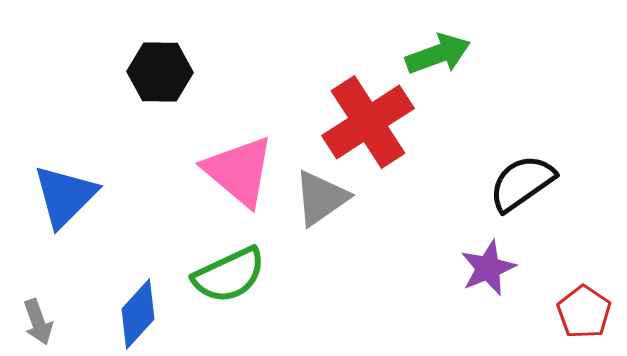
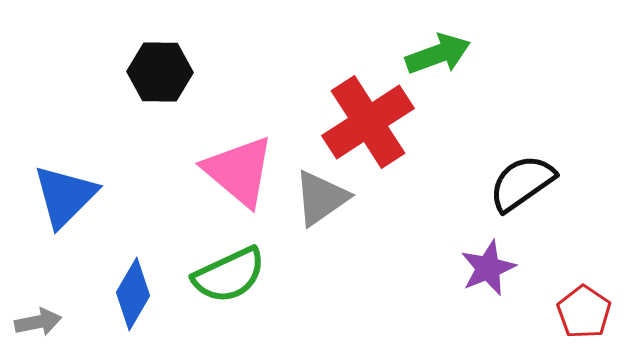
blue diamond: moved 5 px left, 20 px up; rotated 12 degrees counterclockwise
gray arrow: rotated 81 degrees counterclockwise
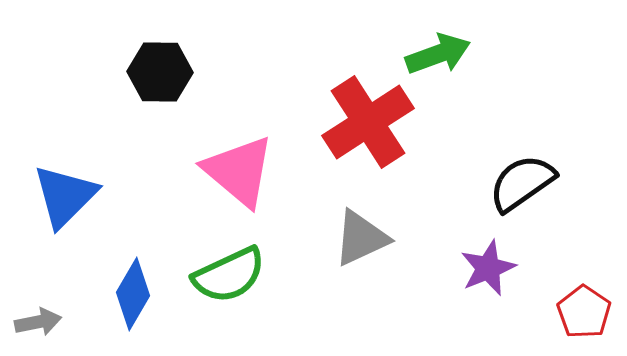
gray triangle: moved 40 px right, 40 px down; rotated 10 degrees clockwise
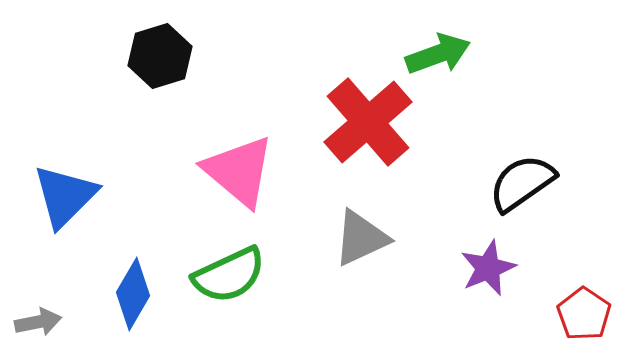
black hexagon: moved 16 px up; rotated 18 degrees counterclockwise
red cross: rotated 8 degrees counterclockwise
red pentagon: moved 2 px down
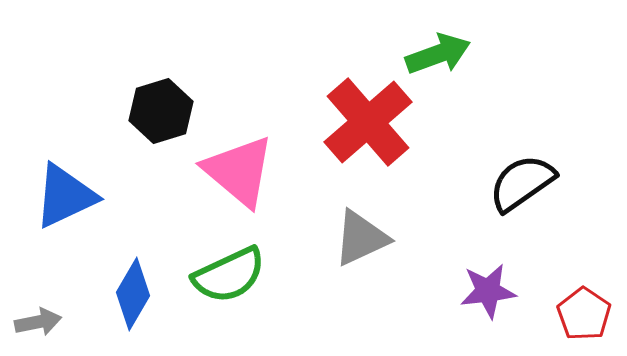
black hexagon: moved 1 px right, 55 px down
blue triangle: rotated 20 degrees clockwise
purple star: moved 23 px down; rotated 16 degrees clockwise
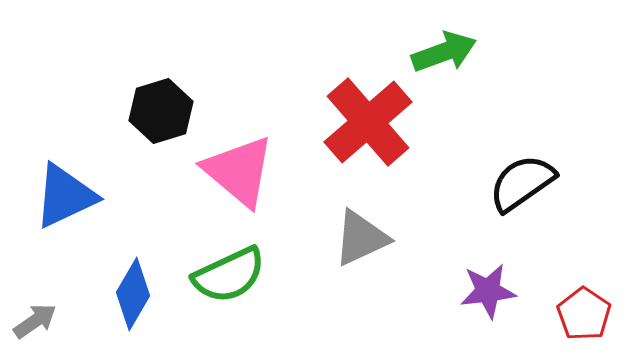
green arrow: moved 6 px right, 2 px up
gray arrow: moved 3 px left, 1 px up; rotated 24 degrees counterclockwise
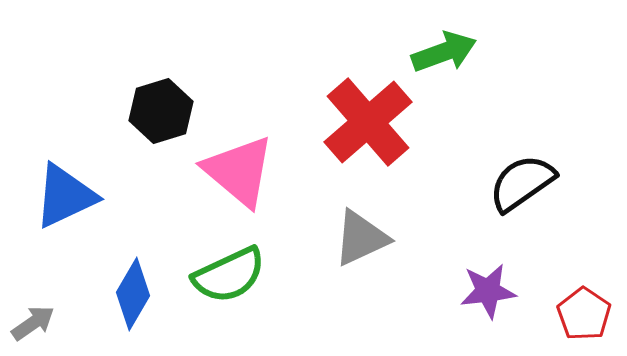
gray arrow: moved 2 px left, 2 px down
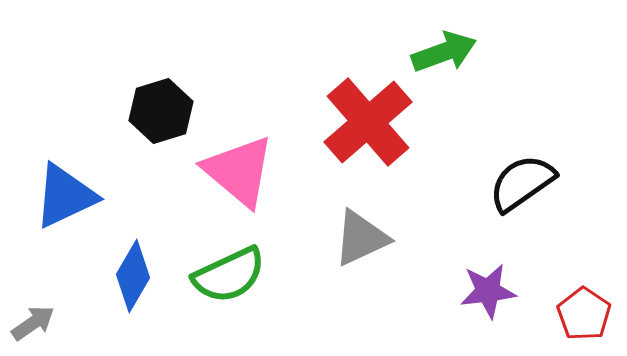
blue diamond: moved 18 px up
